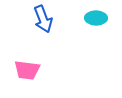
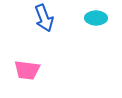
blue arrow: moved 1 px right, 1 px up
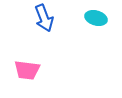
cyan ellipse: rotated 15 degrees clockwise
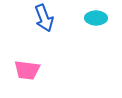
cyan ellipse: rotated 15 degrees counterclockwise
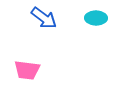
blue arrow: rotated 32 degrees counterclockwise
